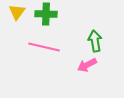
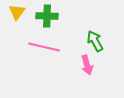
green cross: moved 1 px right, 2 px down
green arrow: rotated 20 degrees counterclockwise
pink arrow: rotated 78 degrees counterclockwise
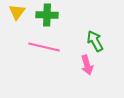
green cross: moved 1 px up
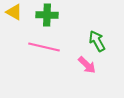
yellow triangle: moved 3 px left; rotated 36 degrees counterclockwise
green arrow: moved 2 px right
pink arrow: rotated 30 degrees counterclockwise
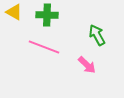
green arrow: moved 6 px up
pink line: rotated 8 degrees clockwise
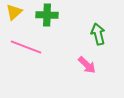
yellow triangle: rotated 48 degrees clockwise
green arrow: moved 1 px right, 1 px up; rotated 15 degrees clockwise
pink line: moved 18 px left
